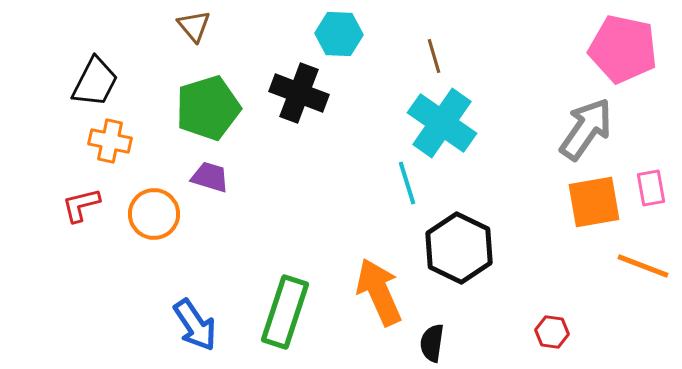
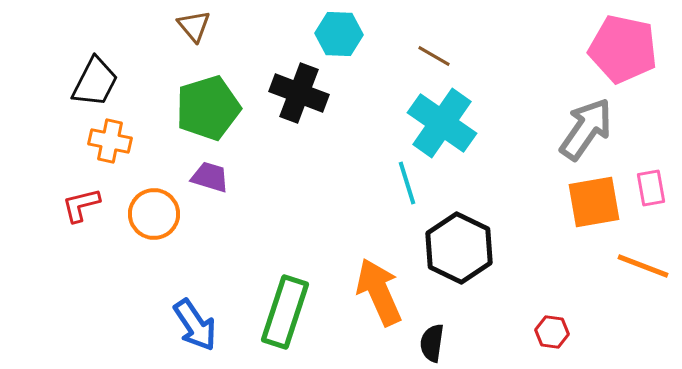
brown line: rotated 44 degrees counterclockwise
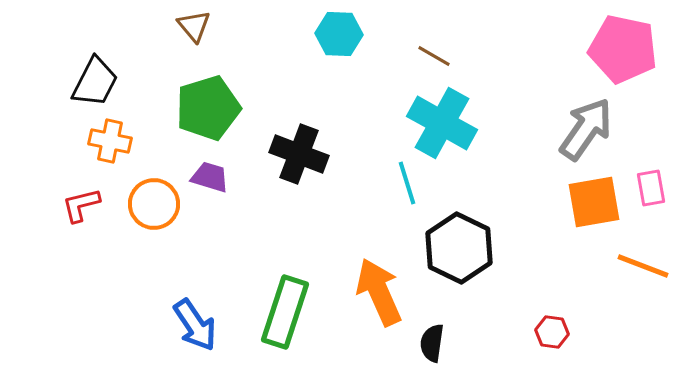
black cross: moved 61 px down
cyan cross: rotated 6 degrees counterclockwise
orange circle: moved 10 px up
